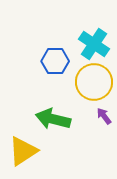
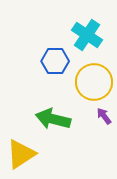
cyan cross: moved 7 px left, 9 px up
yellow triangle: moved 2 px left, 3 px down
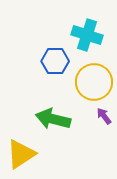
cyan cross: rotated 16 degrees counterclockwise
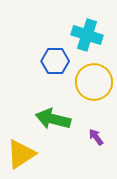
purple arrow: moved 8 px left, 21 px down
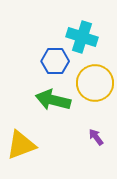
cyan cross: moved 5 px left, 2 px down
yellow circle: moved 1 px right, 1 px down
green arrow: moved 19 px up
yellow triangle: moved 9 px up; rotated 12 degrees clockwise
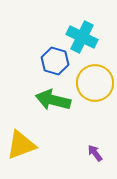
cyan cross: rotated 8 degrees clockwise
blue hexagon: rotated 16 degrees clockwise
purple arrow: moved 1 px left, 16 px down
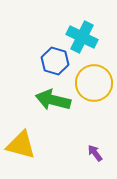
yellow circle: moved 1 px left
yellow triangle: rotated 36 degrees clockwise
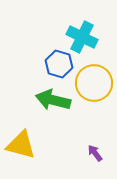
blue hexagon: moved 4 px right, 3 px down
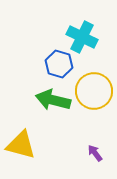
yellow circle: moved 8 px down
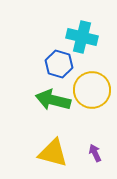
cyan cross: rotated 12 degrees counterclockwise
yellow circle: moved 2 px left, 1 px up
yellow triangle: moved 32 px right, 8 px down
purple arrow: rotated 12 degrees clockwise
